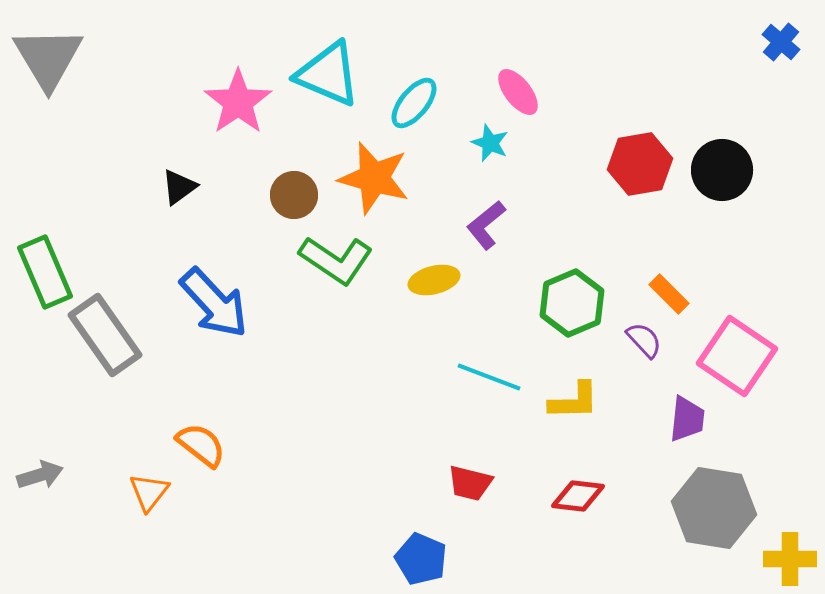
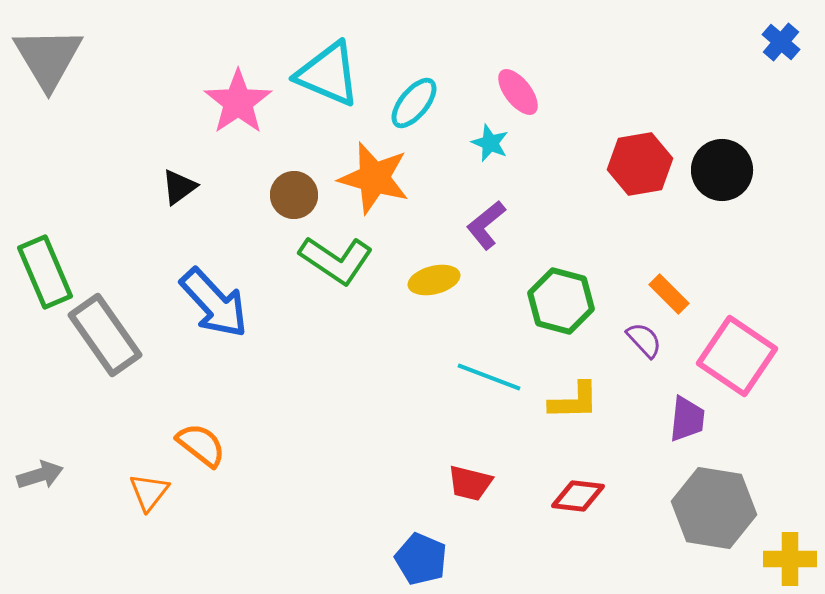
green hexagon: moved 11 px left, 2 px up; rotated 22 degrees counterclockwise
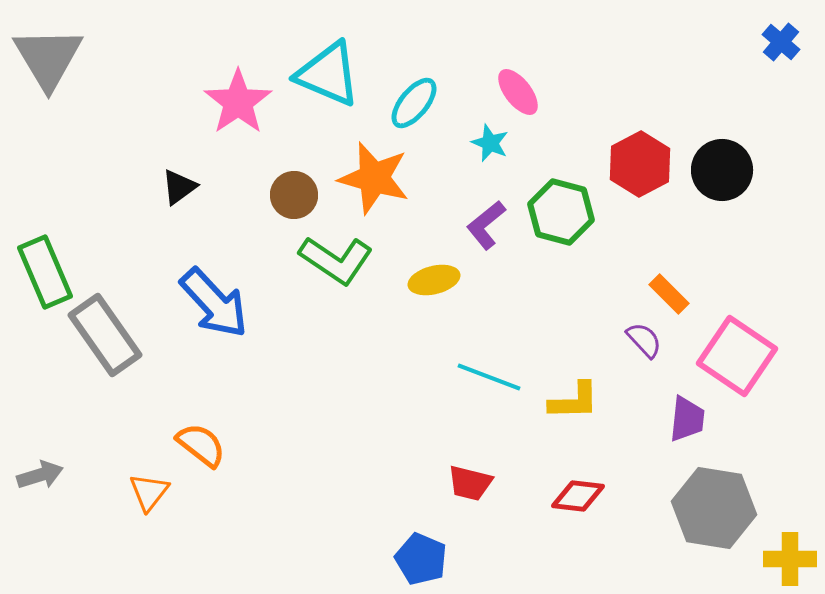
red hexagon: rotated 18 degrees counterclockwise
green hexagon: moved 89 px up
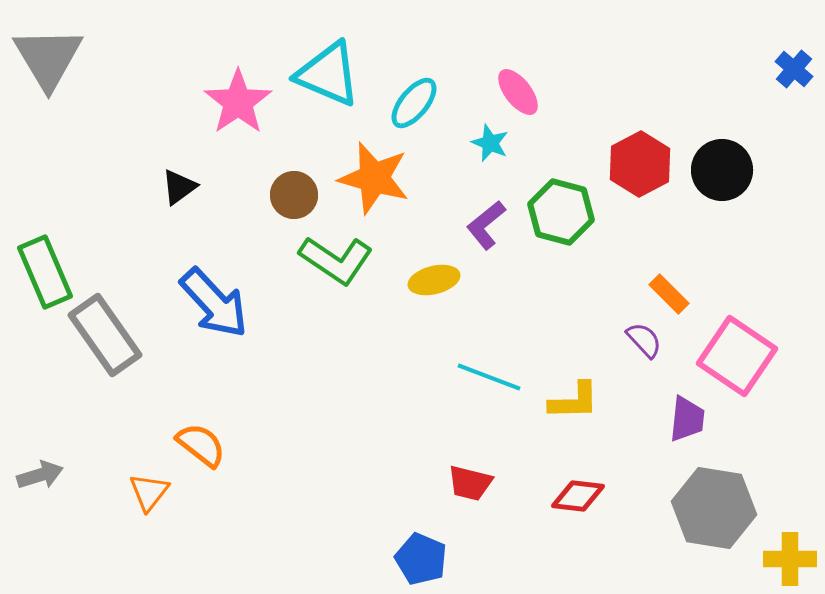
blue cross: moved 13 px right, 27 px down
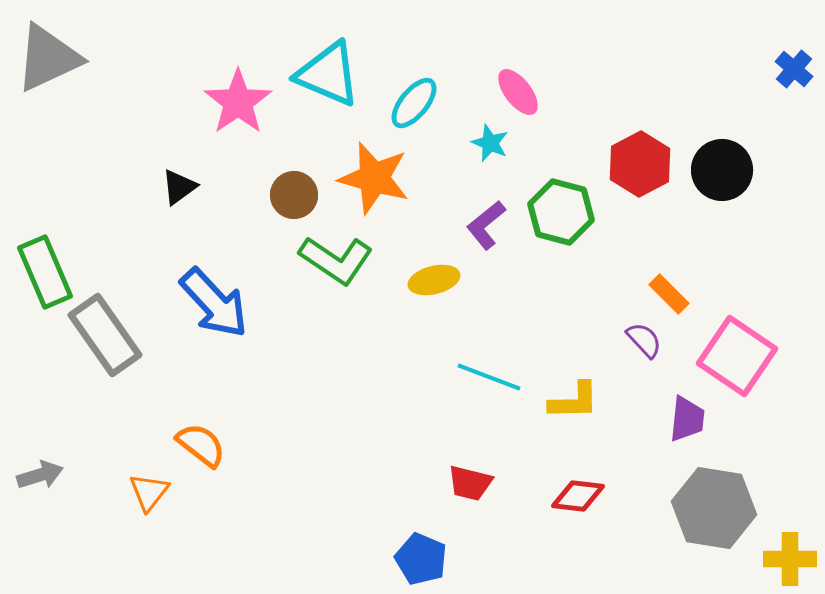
gray triangle: rotated 36 degrees clockwise
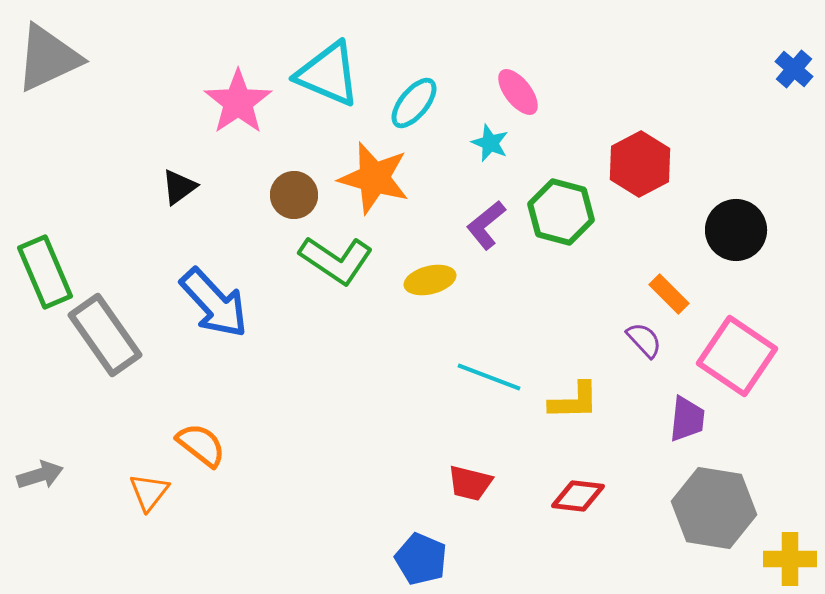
black circle: moved 14 px right, 60 px down
yellow ellipse: moved 4 px left
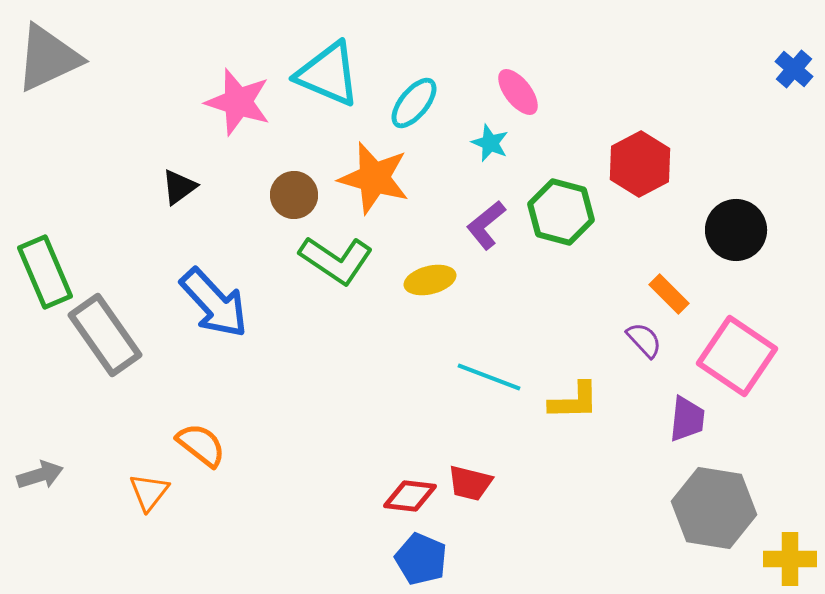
pink star: rotated 20 degrees counterclockwise
red diamond: moved 168 px left
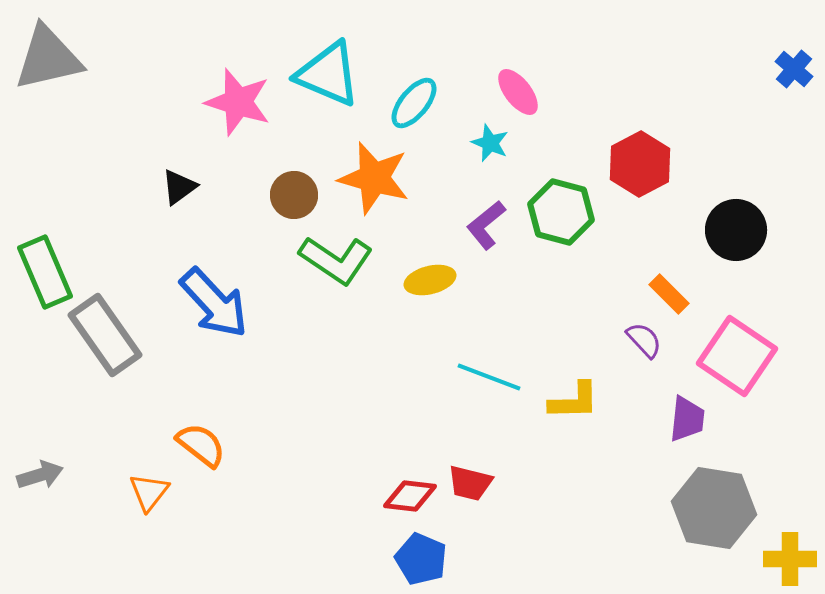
gray triangle: rotated 12 degrees clockwise
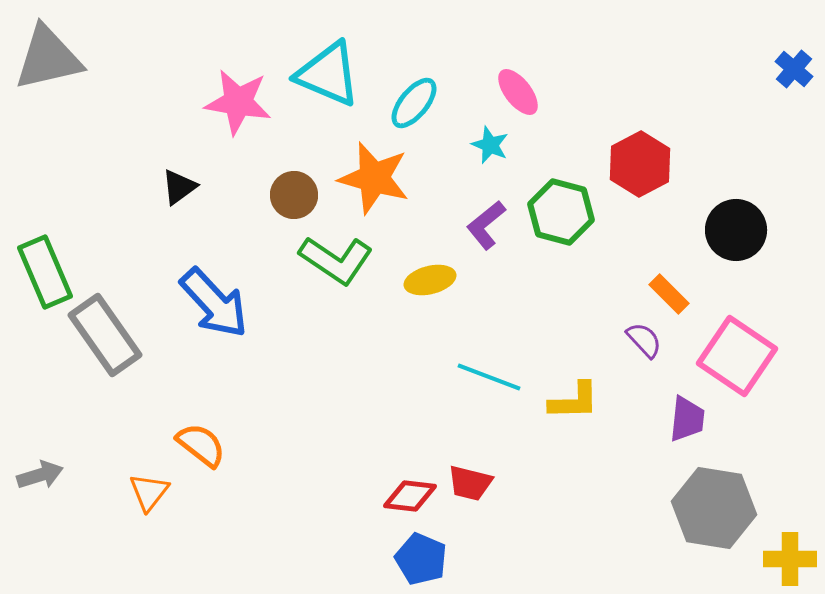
pink star: rotated 8 degrees counterclockwise
cyan star: moved 2 px down
